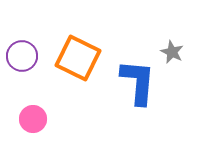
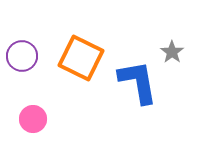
gray star: rotated 10 degrees clockwise
orange square: moved 3 px right
blue L-shape: rotated 15 degrees counterclockwise
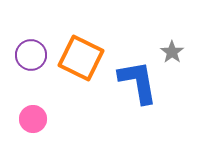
purple circle: moved 9 px right, 1 px up
